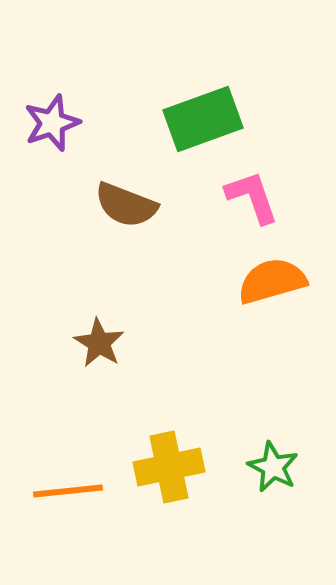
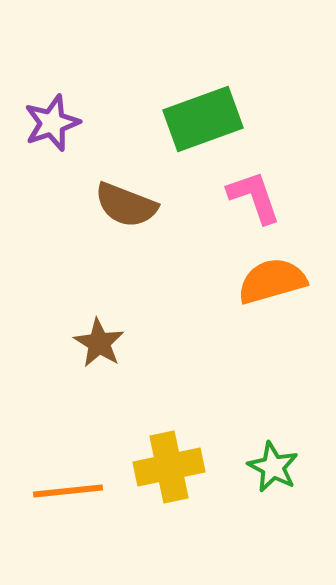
pink L-shape: moved 2 px right
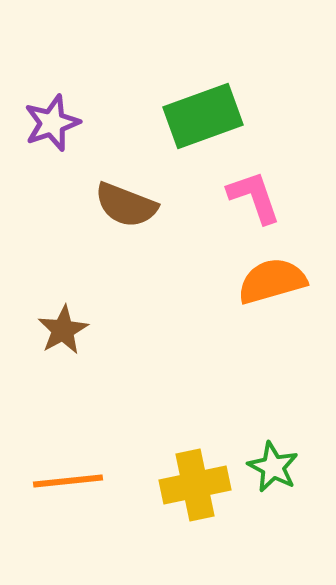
green rectangle: moved 3 px up
brown star: moved 36 px left, 13 px up; rotated 12 degrees clockwise
yellow cross: moved 26 px right, 18 px down
orange line: moved 10 px up
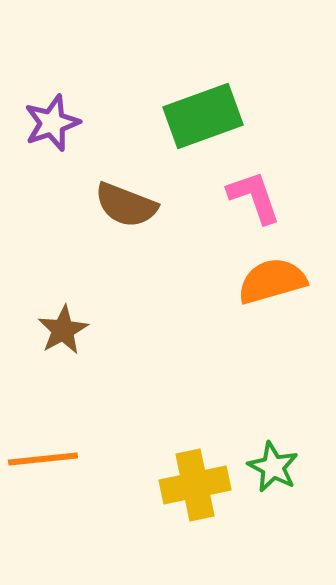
orange line: moved 25 px left, 22 px up
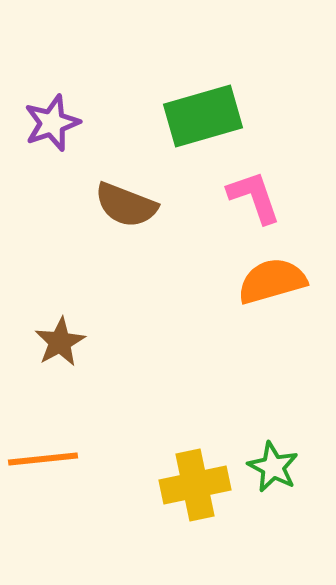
green rectangle: rotated 4 degrees clockwise
brown star: moved 3 px left, 12 px down
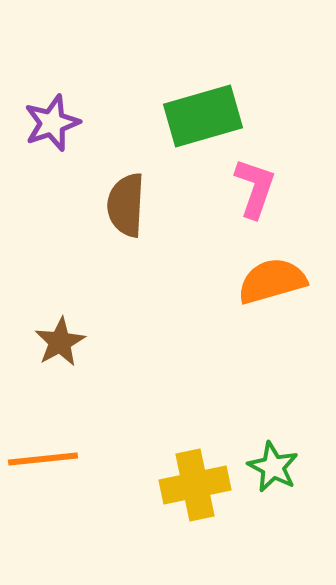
pink L-shape: moved 1 px right, 9 px up; rotated 38 degrees clockwise
brown semicircle: rotated 72 degrees clockwise
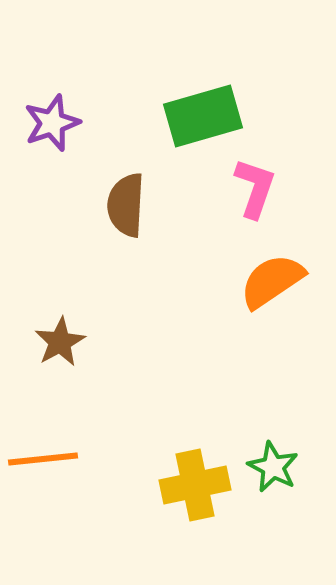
orange semicircle: rotated 18 degrees counterclockwise
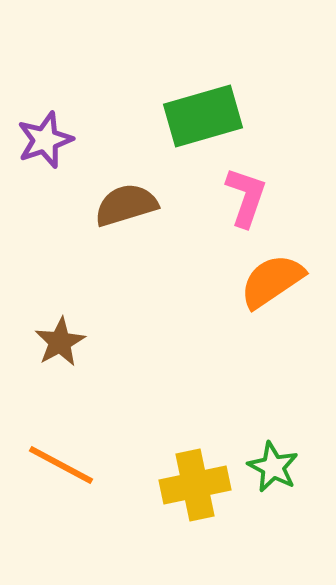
purple star: moved 7 px left, 17 px down
pink L-shape: moved 9 px left, 9 px down
brown semicircle: rotated 70 degrees clockwise
orange line: moved 18 px right, 6 px down; rotated 34 degrees clockwise
